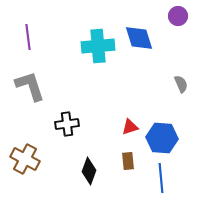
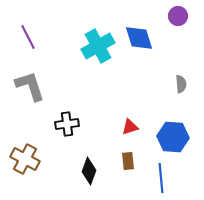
purple line: rotated 20 degrees counterclockwise
cyan cross: rotated 24 degrees counterclockwise
gray semicircle: rotated 18 degrees clockwise
blue hexagon: moved 11 px right, 1 px up
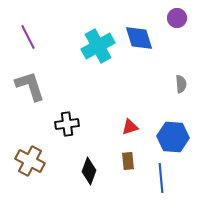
purple circle: moved 1 px left, 2 px down
brown cross: moved 5 px right, 2 px down
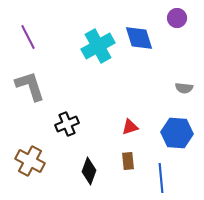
gray semicircle: moved 3 px right, 4 px down; rotated 102 degrees clockwise
black cross: rotated 15 degrees counterclockwise
blue hexagon: moved 4 px right, 4 px up
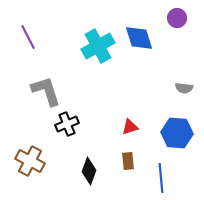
gray L-shape: moved 16 px right, 5 px down
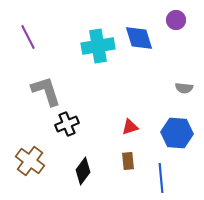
purple circle: moved 1 px left, 2 px down
cyan cross: rotated 20 degrees clockwise
brown cross: rotated 8 degrees clockwise
black diamond: moved 6 px left; rotated 16 degrees clockwise
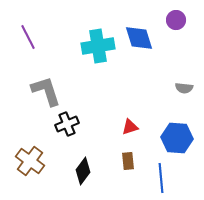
blue hexagon: moved 5 px down
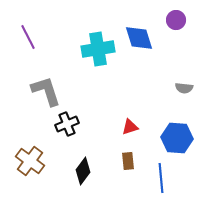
cyan cross: moved 3 px down
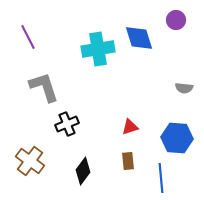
gray L-shape: moved 2 px left, 4 px up
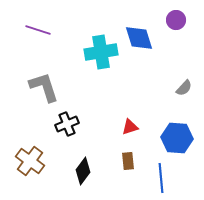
purple line: moved 10 px right, 7 px up; rotated 45 degrees counterclockwise
cyan cross: moved 3 px right, 3 px down
gray semicircle: rotated 54 degrees counterclockwise
